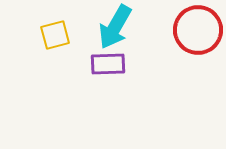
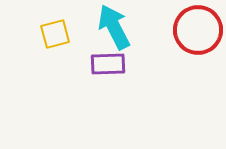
cyan arrow: moved 1 px left; rotated 123 degrees clockwise
yellow square: moved 1 px up
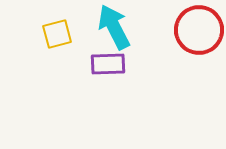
red circle: moved 1 px right
yellow square: moved 2 px right
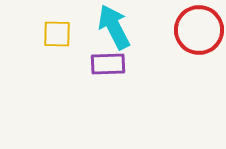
yellow square: rotated 16 degrees clockwise
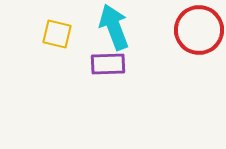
cyan arrow: rotated 6 degrees clockwise
yellow square: rotated 12 degrees clockwise
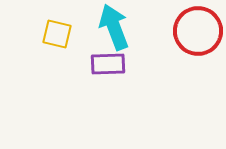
red circle: moved 1 px left, 1 px down
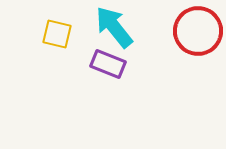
cyan arrow: rotated 18 degrees counterclockwise
purple rectangle: rotated 24 degrees clockwise
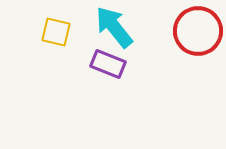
yellow square: moved 1 px left, 2 px up
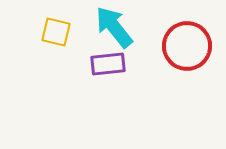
red circle: moved 11 px left, 15 px down
purple rectangle: rotated 28 degrees counterclockwise
